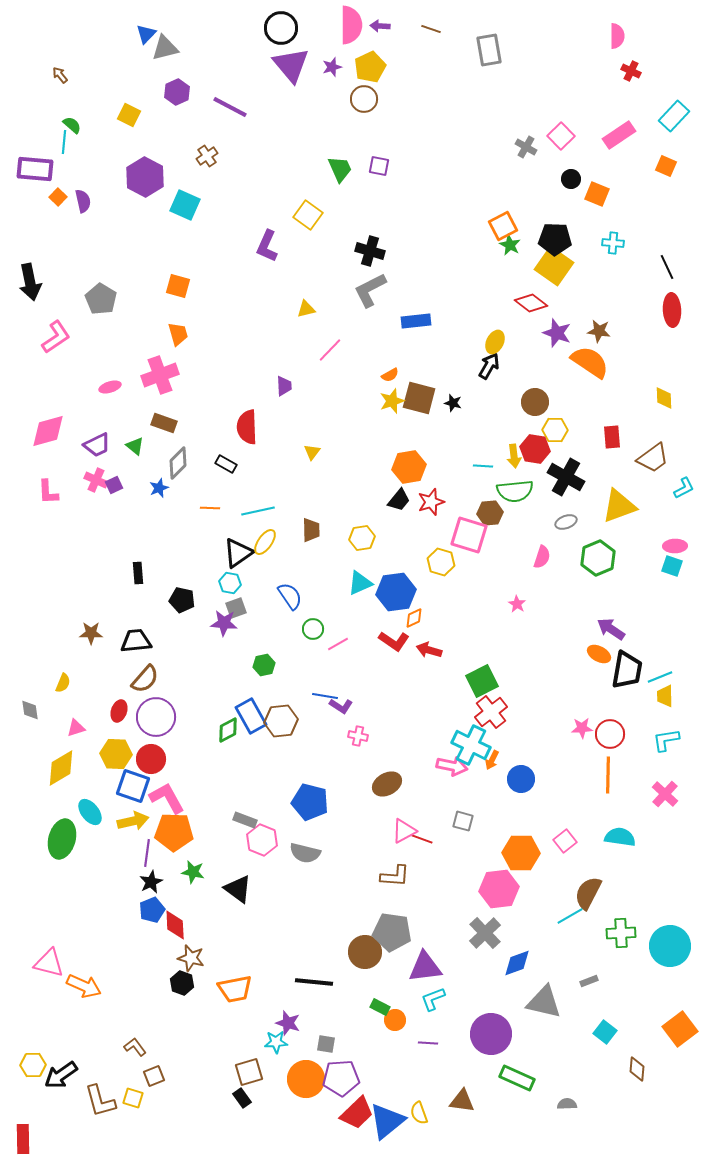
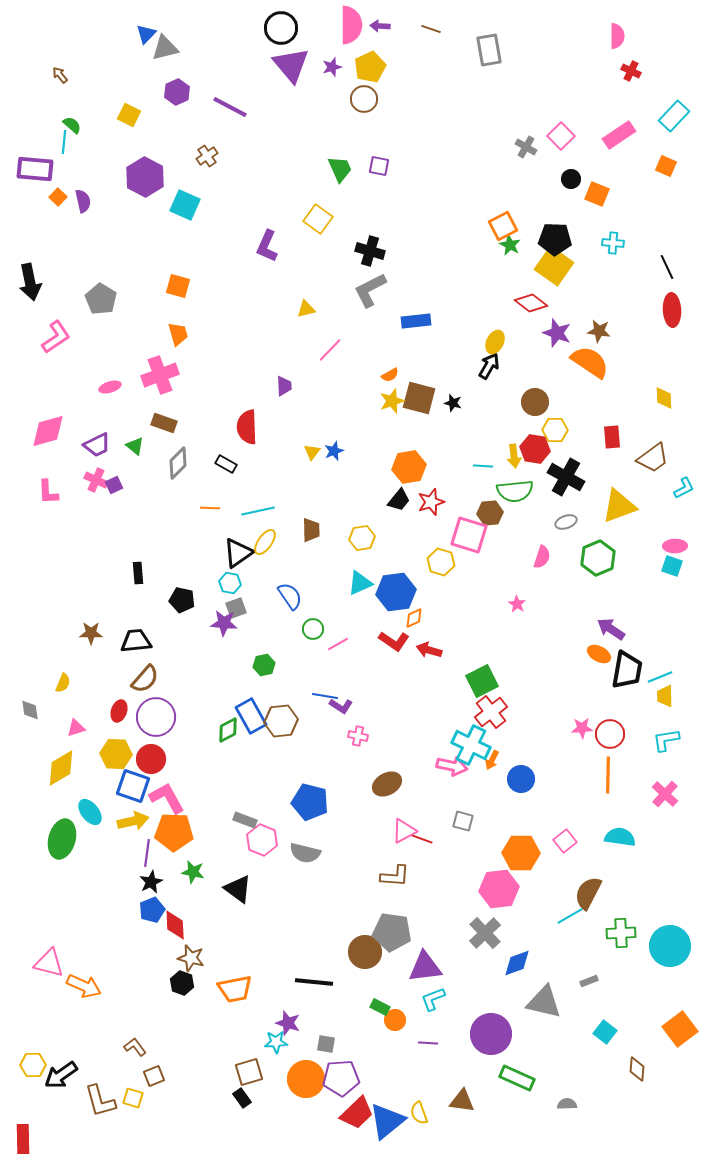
yellow square at (308, 215): moved 10 px right, 4 px down
blue star at (159, 488): moved 175 px right, 37 px up
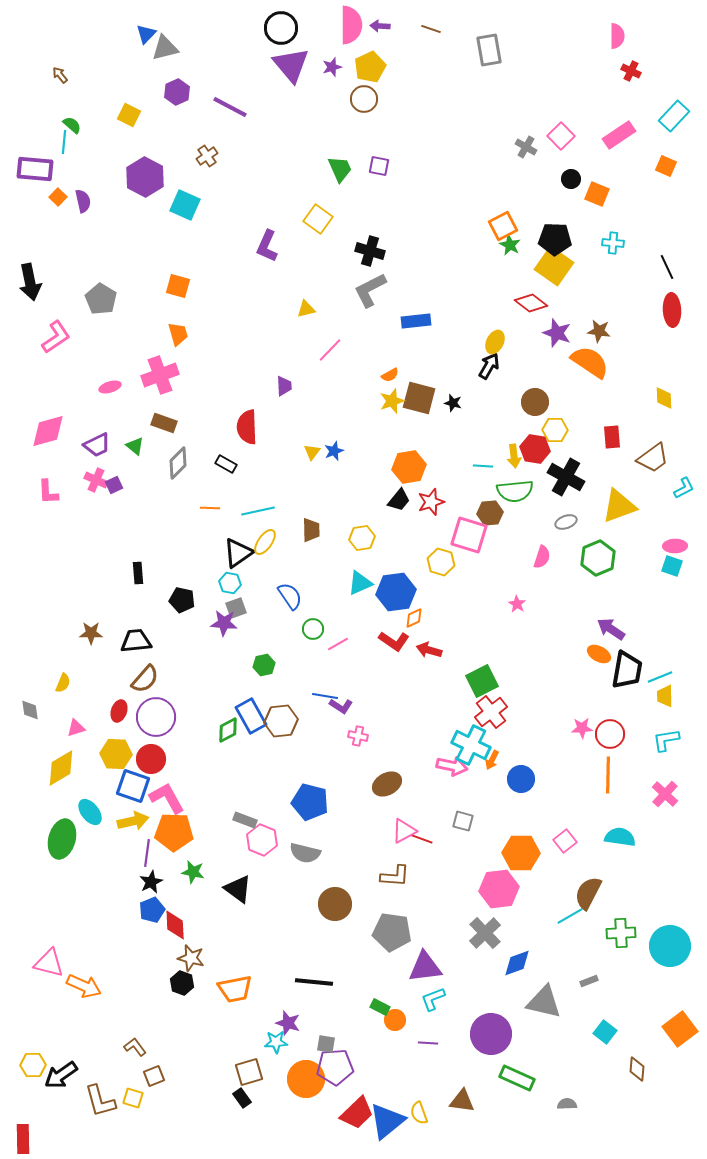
brown circle at (365, 952): moved 30 px left, 48 px up
purple pentagon at (341, 1078): moved 6 px left, 11 px up
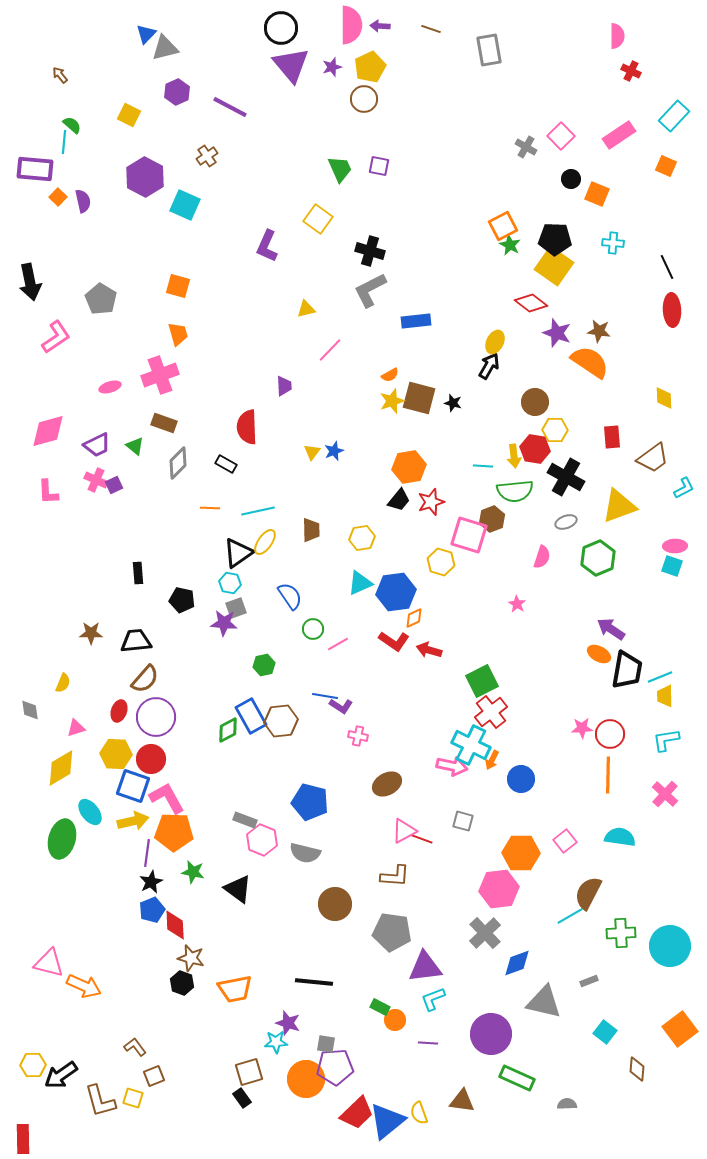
brown hexagon at (490, 513): moved 2 px right, 6 px down; rotated 15 degrees counterclockwise
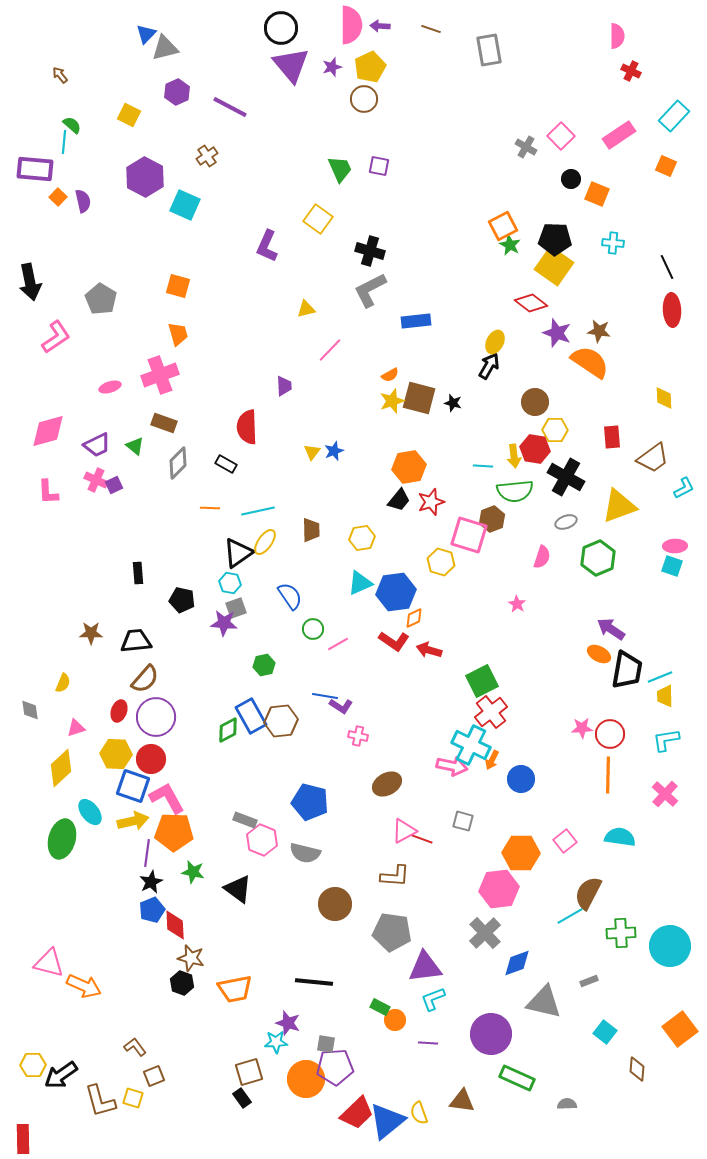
yellow diamond at (61, 768): rotated 12 degrees counterclockwise
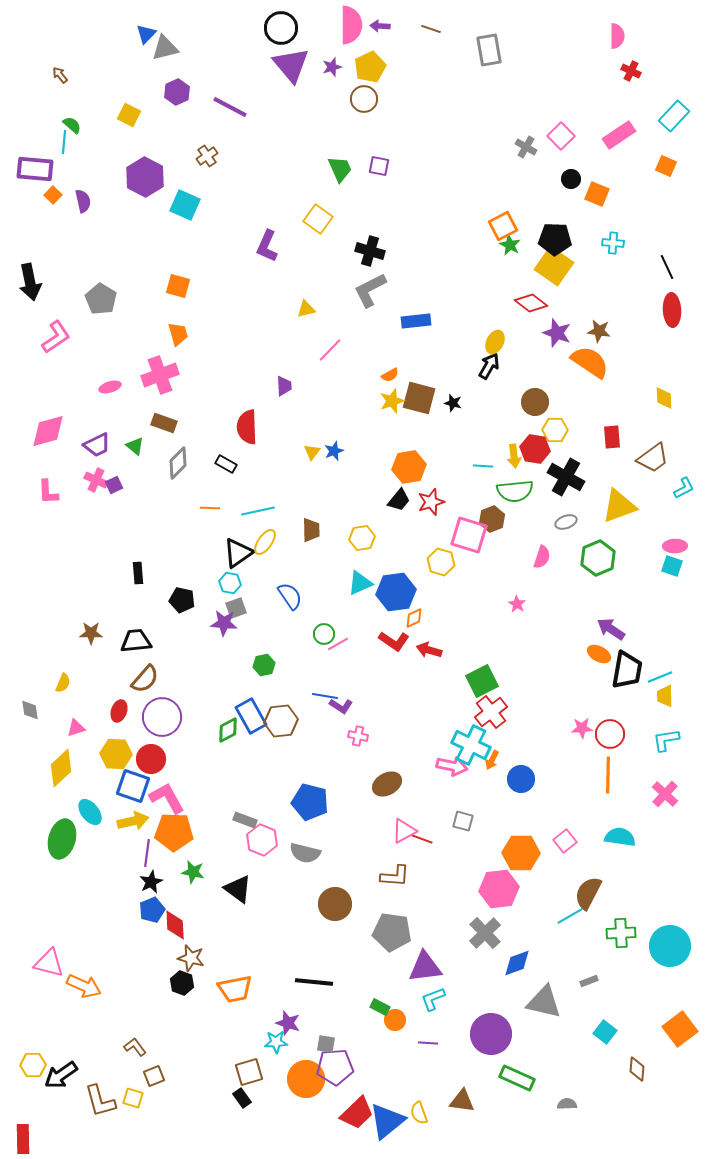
orange square at (58, 197): moved 5 px left, 2 px up
green circle at (313, 629): moved 11 px right, 5 px down
purple circle at (156, 717): moved 6 px right
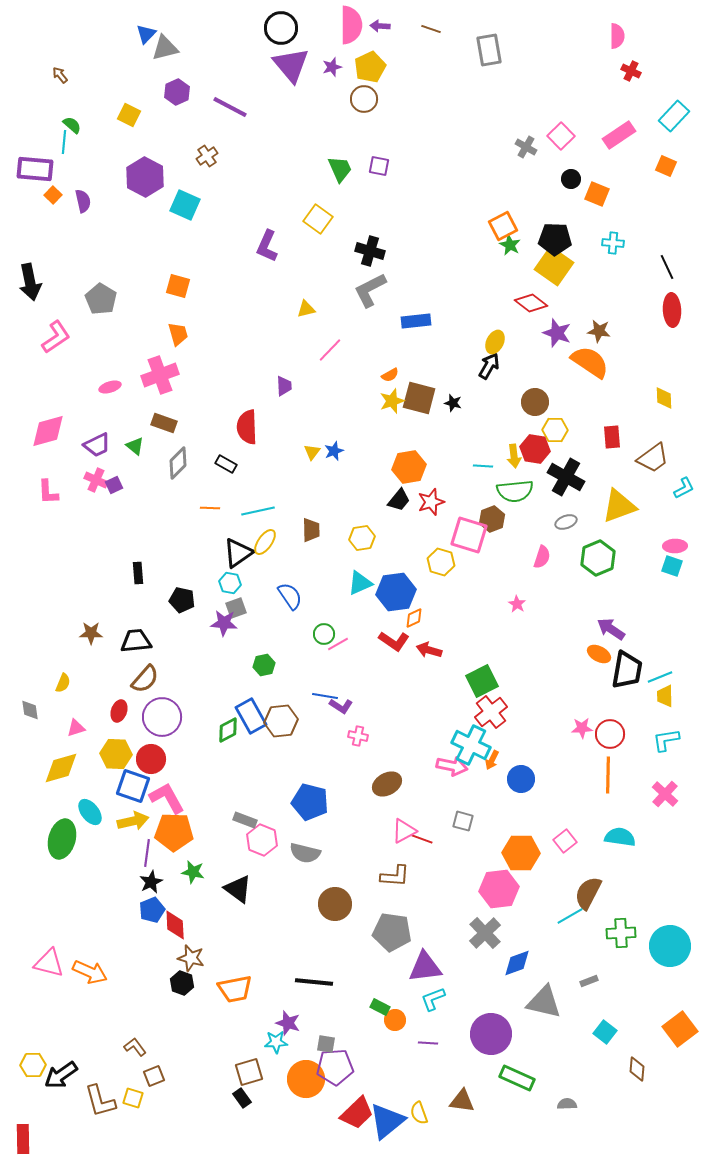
yellow diamond at (61, 768): rotated 27 degrees clockwise
orange arrow at (84, 986): moved 6 px right, 14 px up
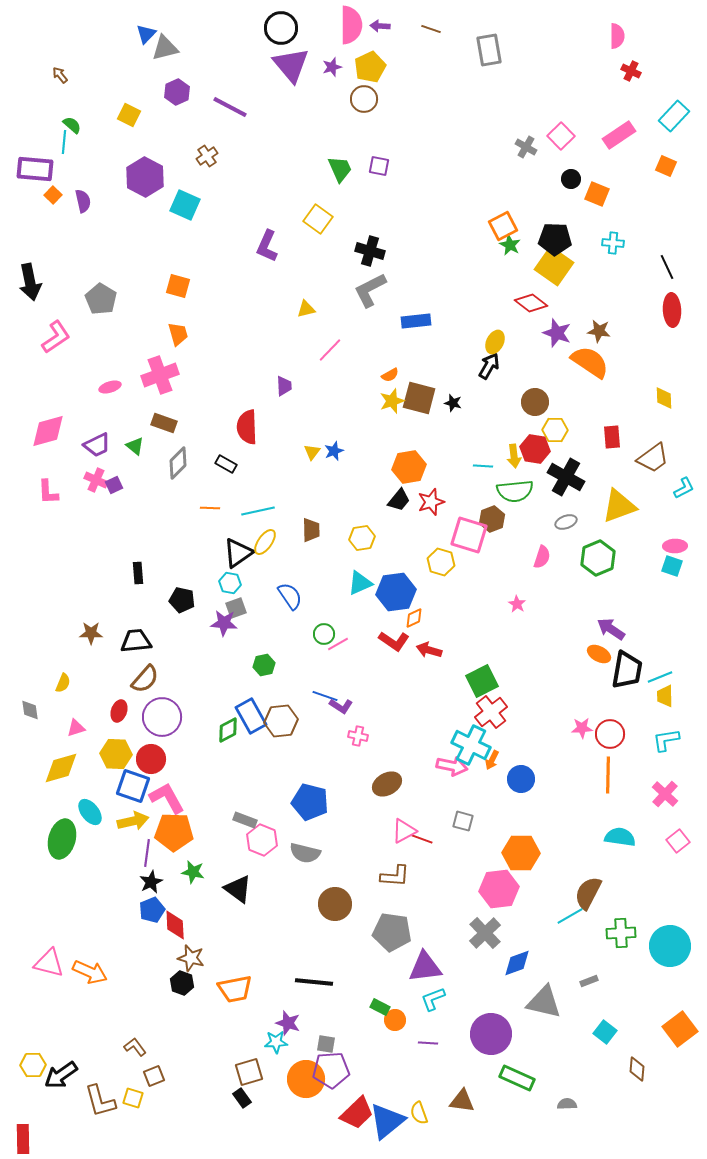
blue line at (325, 696): rotated 10 degrees clockwise
pink square at (565, 841): moved 113 px right
purple pentagon at (335, 1067): moved 4 px left, 3 px down
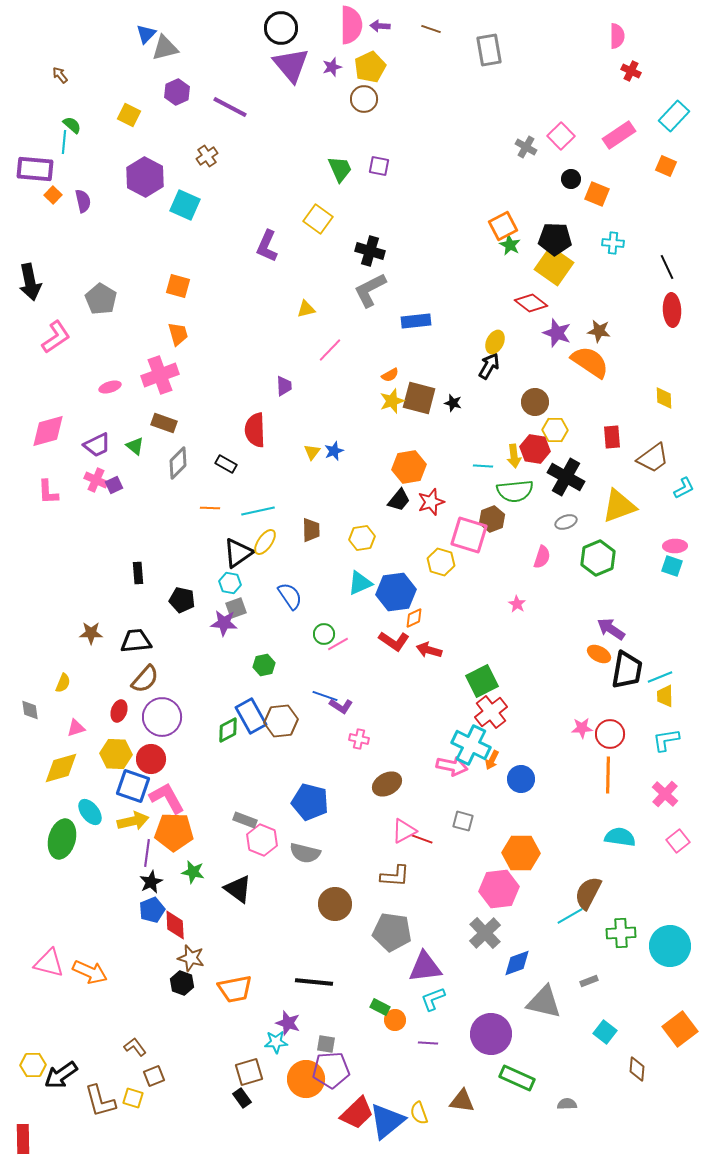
red semicircle at (247, 427): moved 8 px right, 3 px down
pink cross at (358, 736): moved 1 px right, 3 px down
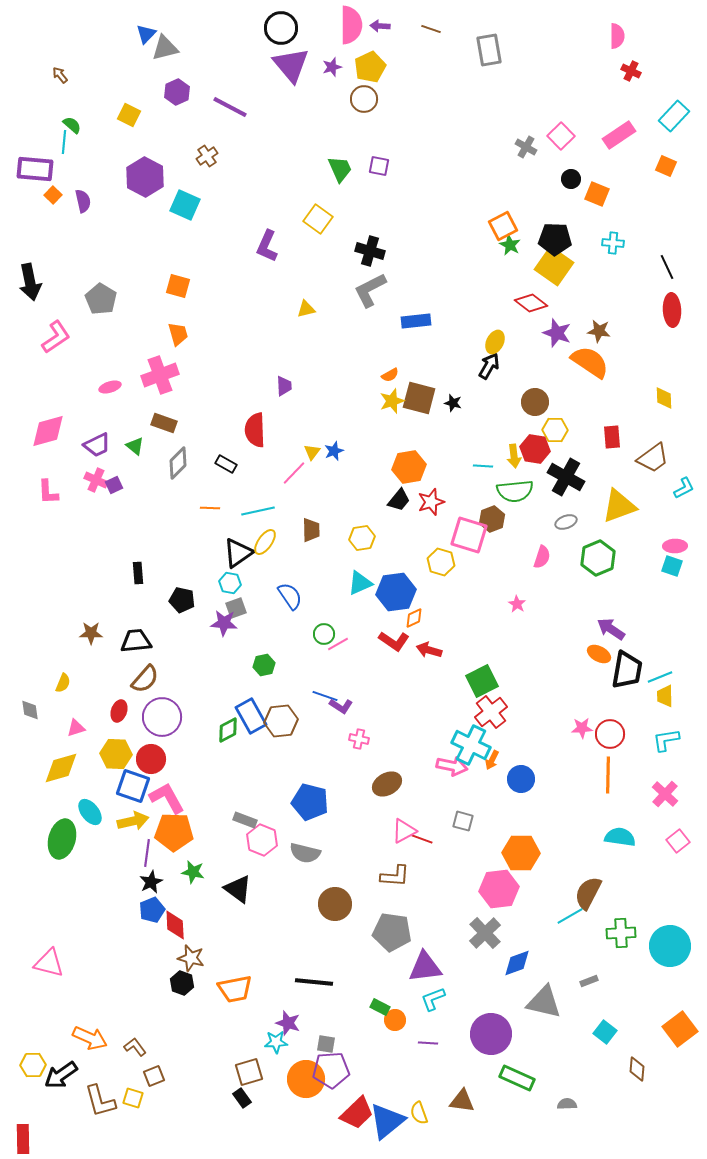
pink line at (330, 350): moved 36 px left, 123 px down
orange arrow at (90, 972): moved 66 px down
